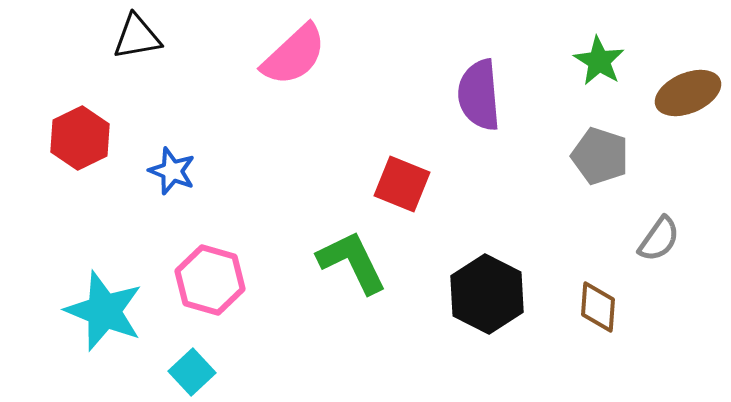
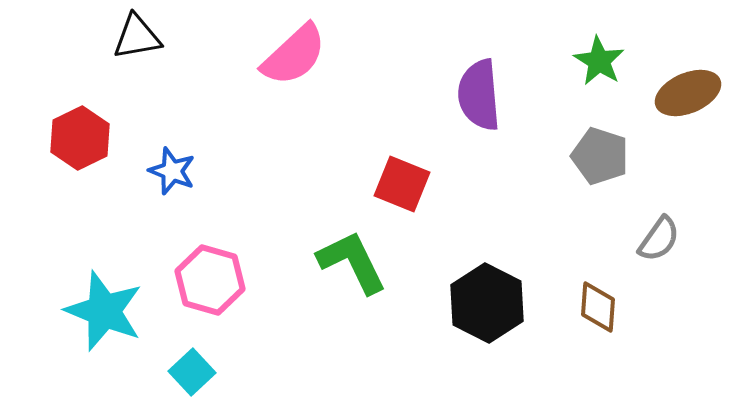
black hexagon: moved 9 px down
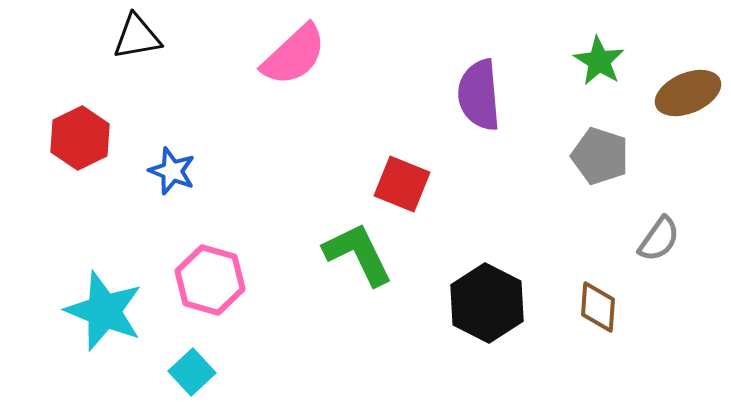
green L-shape: moved 6 px right, 8 px up
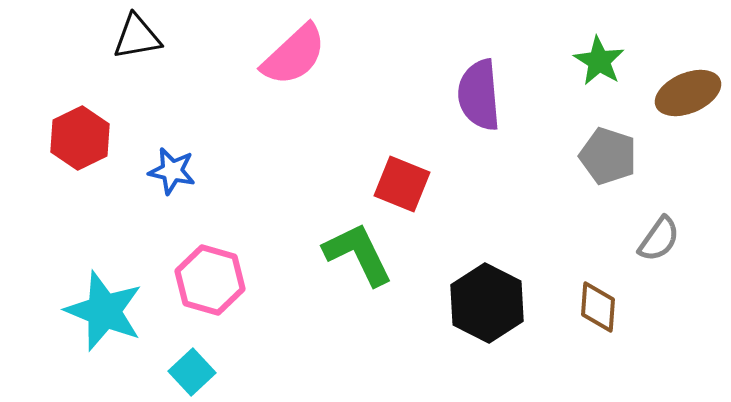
gray pentagon: moved 8 px right
blue star: rotated 9 degrees counterclockwise
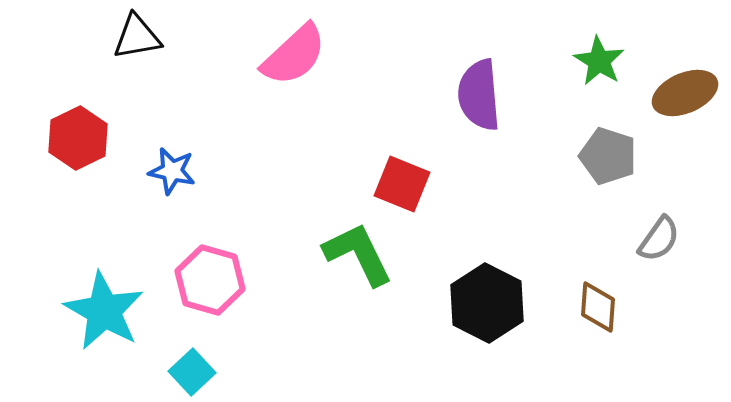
brown ellipse: moved 3 px left
red hexagon: moved 2 px left
cyan star: rotated 8 degrees clockwise
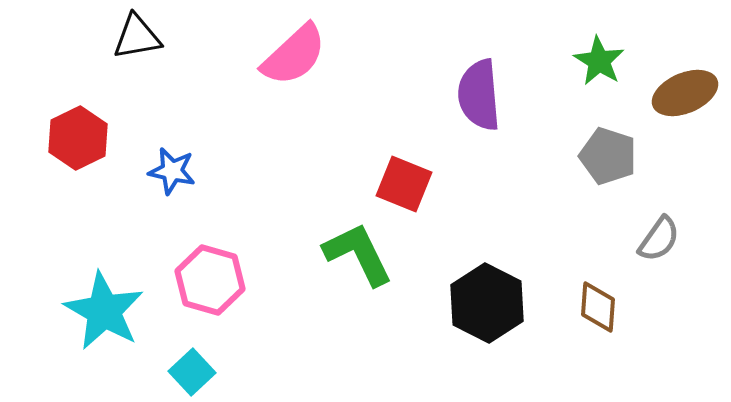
red square: moved 2 px right
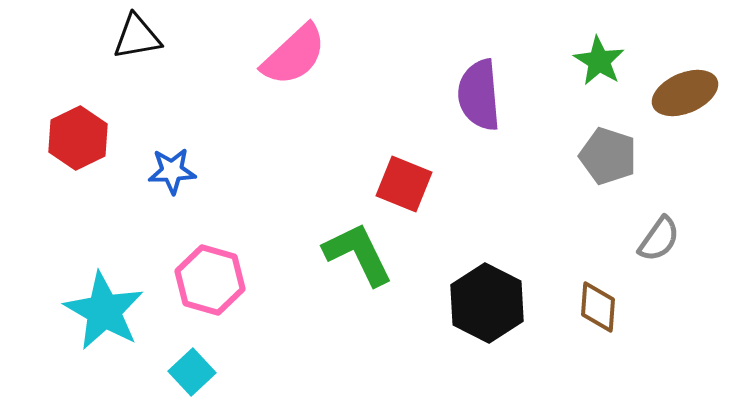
blue star: rotated 15 degrees counterclockwise
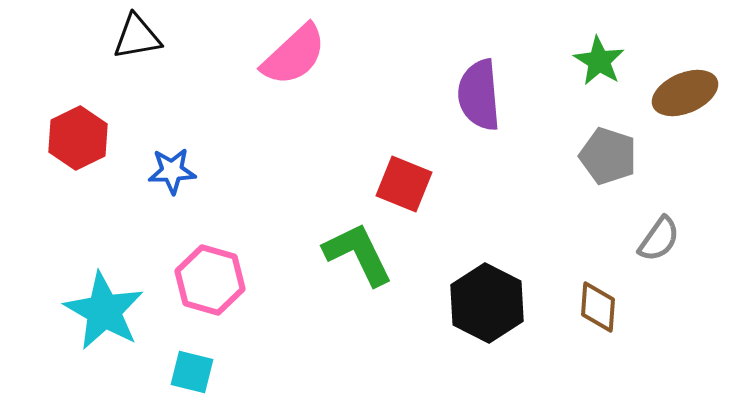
cyan square: rotated 33 degrees counterclockwise
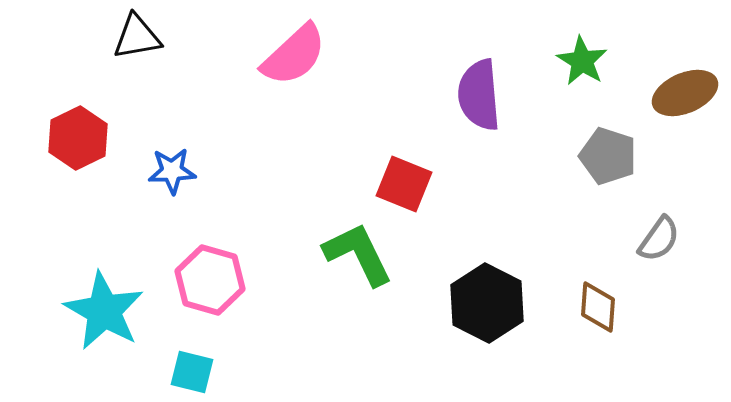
green star: moved 17 px left
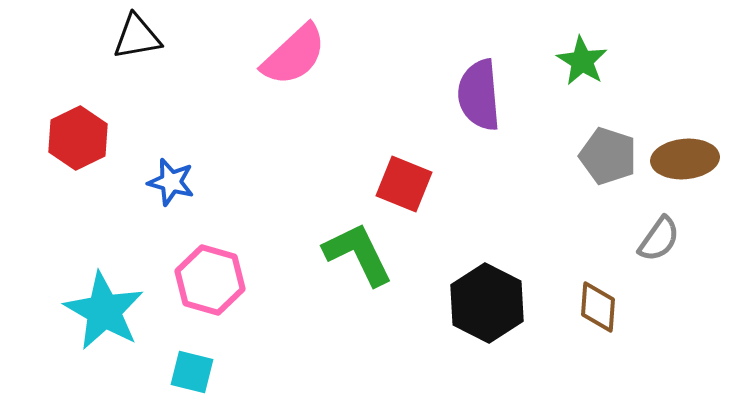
brown ellipse: moved 66 px down; rotated 18 degrees clockwise
blue star: moved 1 px left, 11 px down; rotated 18 degrees clockwise
